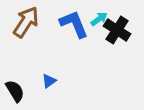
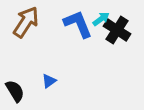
cyan arrow: moved 2 px right
blue L-shape: moved 4 px right
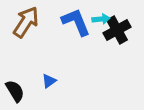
cyan arrow: rotated 30 degrees clockwise
blue L-shape: moved 2 px left, 2 px up
black cross: rotated 28 degrees clockwise
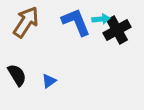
black semicircle: moved 2 px right, 16 px up
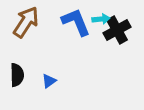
black semicircle: rotated 30 degrees clockwise
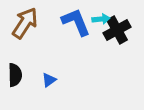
brown arrow: moved 1 px left, 1 px down
black semicircle: moved 2 px left
blue triangle: moved 1 px up
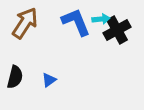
black semicircle: moved 2 px down; rotated 15 degrees clockwise
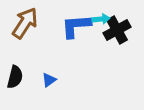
blue L-shape: moved 4 px down; rotated 72 degrees counterclockwise
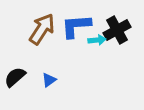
cyan arrow: moved 4 px left, 21 px down
brown arrow: moved 17 px right, 6 px down
black semicircle: rotated 145 degrees counterclockwise
